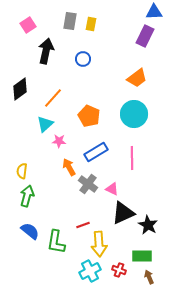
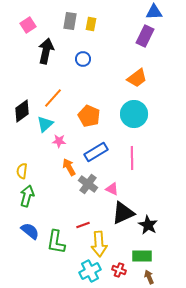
black diamond: moved 2 px right, 22 px down
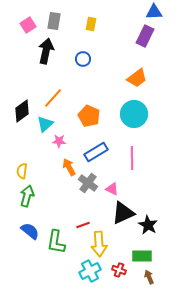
gray rectangle: moved 16 px left
gray cross: moved 1 px up
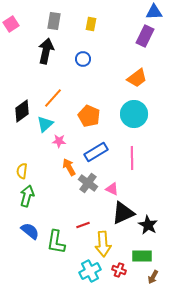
pink square: moved 17 px left, 1 px up
yellow arrow: moved 4 px right
brown arrow: moved 4 px right; rotated 128 degrees counterclockwise
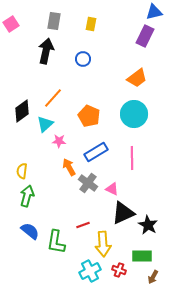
blue triangle: rotated 12 degrees counterclockwise
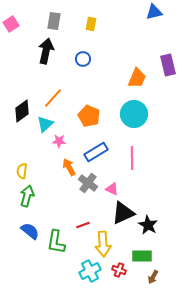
purple rectangle: moved 23 px right, 29 px down; rotated 40 degrees counterclockwise
orange trapezoid: rotated 30 degrees counterclockwise
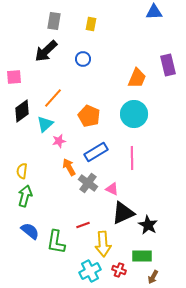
blue triangle: rotated 12 degrees clockwise
pink square: moved 3 px right, 53 px down; rotated 28 degrees clockwise
black arrow: rotated 145 degrees counterclockwise
pink star: rotated 16 degrees counterclockwise
green arrow: moved 2 px left
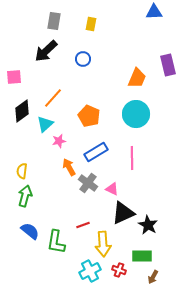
cyan circle: moved 2 px right
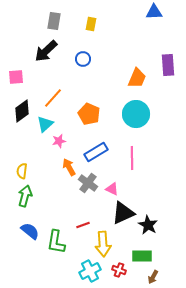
purple rectangle: rotated 10 degrees clockwise
pink square: moved 2 px right
orange pentagon: moved 2 px up
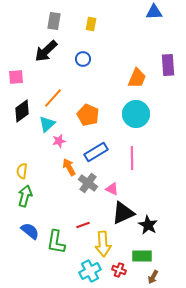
orange pentagon: moved 1 px left, 1 px down
cyan triangle: moved 2 px right
